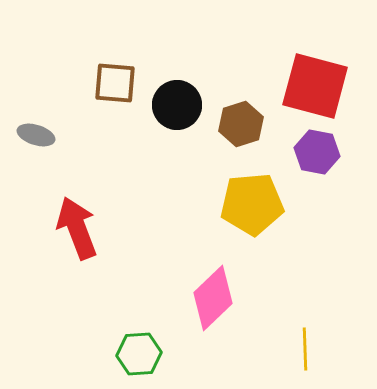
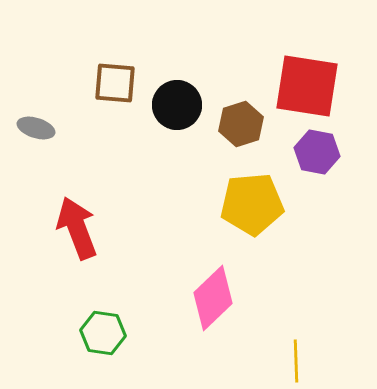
red square: moved 8 px left; rotated 6 degrees counterclockwise
gray ellipse: moved 7 px up
yellow line: moved 9 px left, 12 px down
green hexagon: moved 36 px left, 21 px up; rotated 12 degrees clockwise
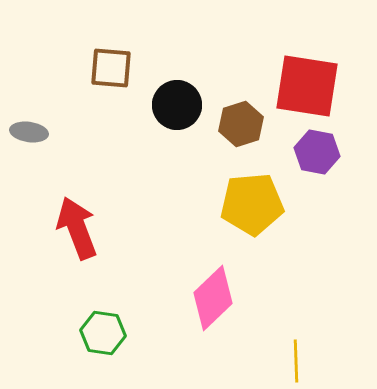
brown square: moved 4 px left, 15 px up
gray ellipse: moved 7 px left, 4 px down; rotated 9 degrees counterclockwise
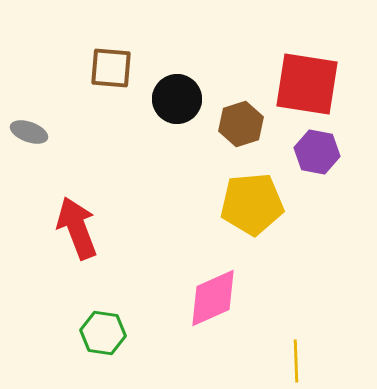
red square: moved 2 px up
black circle: moved 6 px up
gray ellipse: rotated 12 degrees clockwise
pink diamond: rotated 20 degrees clockwise
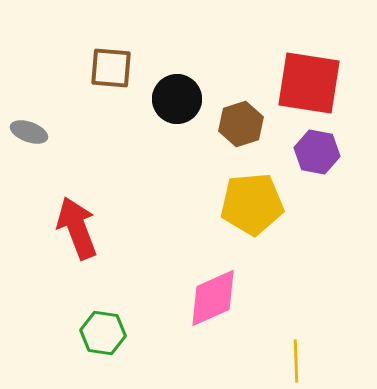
red square: moved 2 px right, 1 px up
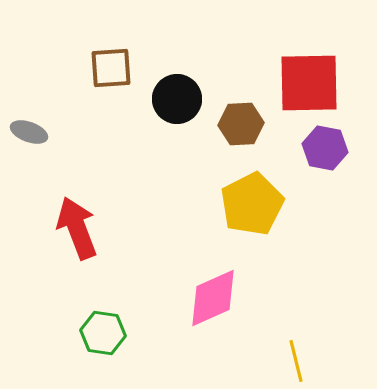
brown square: rotated 9 degrees counterclockwise
red square: rotated 10 degrees counterclockwise
brown hexagon: rotated 15 degrees clockwise
purple hexagon: moved 8 px right, 4 px up
yellow pentagon: rotated 22 degrees counterclockwise
yellow line: rotated 12 degrees counterclockwise
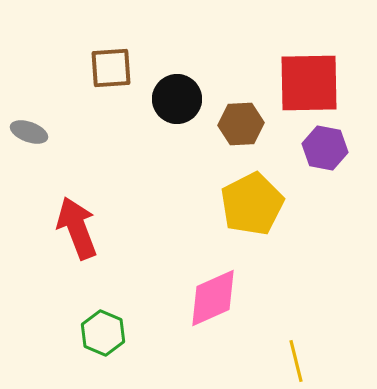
green hexagon: rotated 15 degrees clockwise
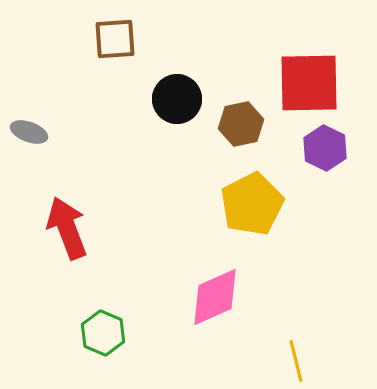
brown square: moved 4 px right, 29 px up
brown hexagon: rotated 9 degrees counterclockwise
purple hexagon: rotated 15 degrees clockwise
red arrow: moved 10 px left
pink diamond: moved 2 px right, 1 px up
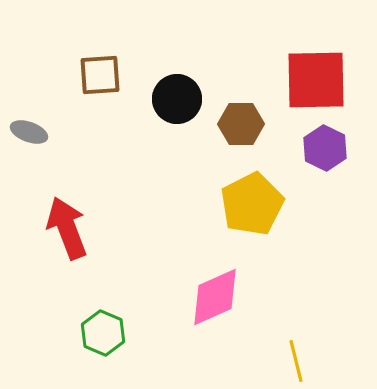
brown square: moved 15 px left, 36 px down
red square: moved 7 px right, 3 px up
brown hexagon: rotated 12 degrees clockwise
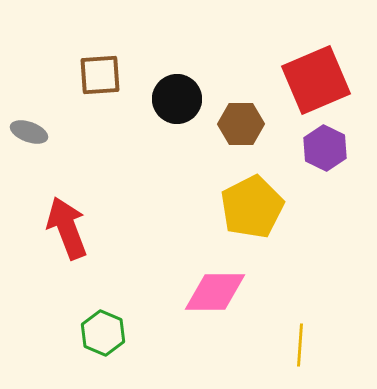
red square: rotated 22 degrees counterclockwise
yellow pentagon: moved 3 px down
pink diamond: moved 5 px up; rotated 24 degrees clockwise
yellow line: moved 4 px right, 16 px up; rotated 18 degrees clockwise
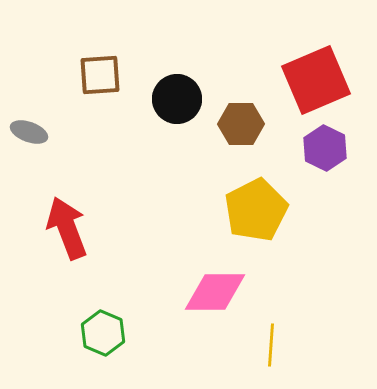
yellow pentagon: moved 4 px right, 3 px down
yellow line: moved 29 px left
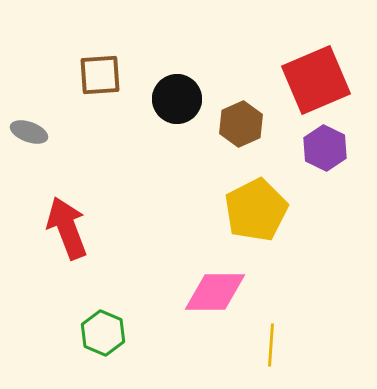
brown hexagon: rotated 24 degrees counterclockwise
